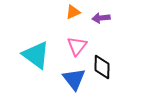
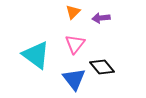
orange triangle: rotated 21 degrees counterclockwise
pink triangle: moved 2 px left, 2 px up
black diamond: rotated 40 degrees counterclockwise
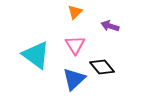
orange triangle: moved 2 px right
purple arrow: moved 9 px right, 8 px down; rotated 24 degrees clockwise
pink triangle: moved 1 px down; rotated 10 degrees counterclockwise
blue triangle: rotated 25 degrees clockwise
